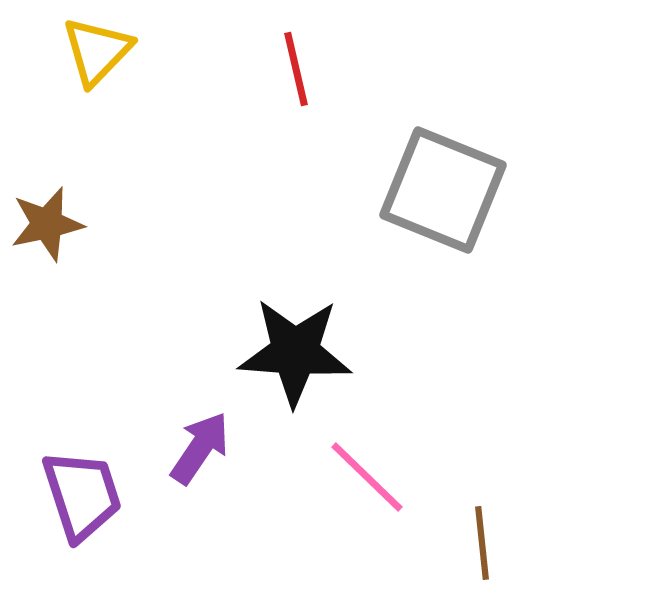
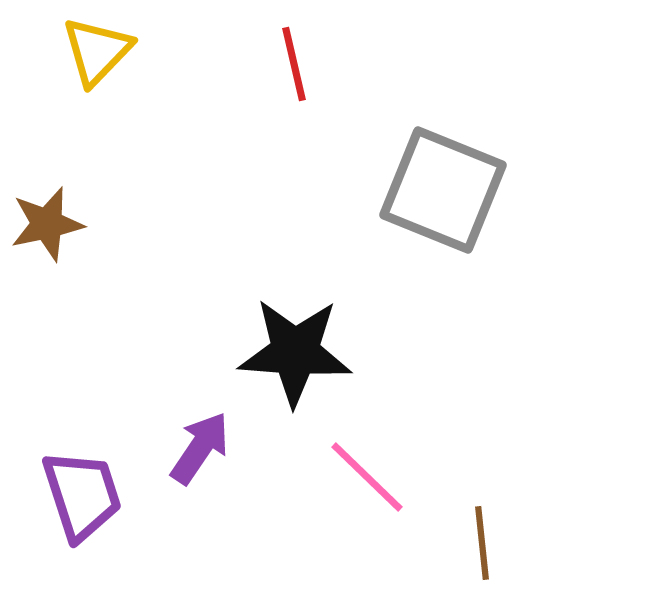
red line: moved 2 px left, 5 px up
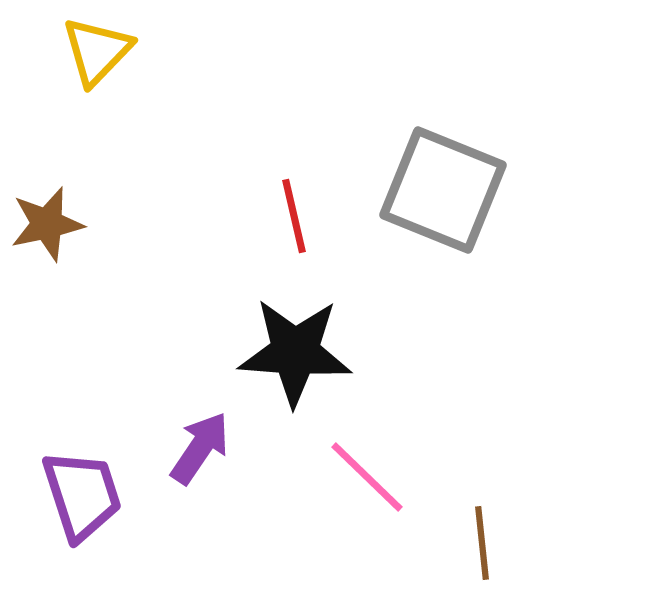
red line: moved 152 px down
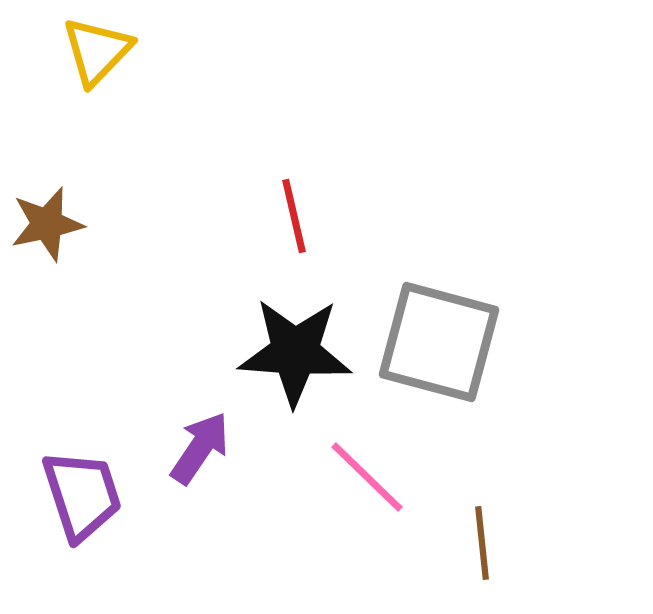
gray square: moved 4 px left, 152 px down; rotated 7 degrees counterclockwise
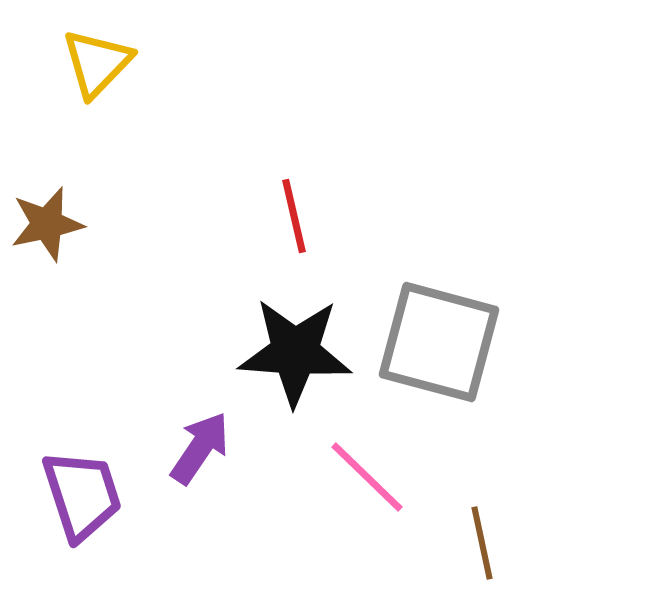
yellow triangle: moved 12 px down
brown line: rotated 6 degrees counterclockwise
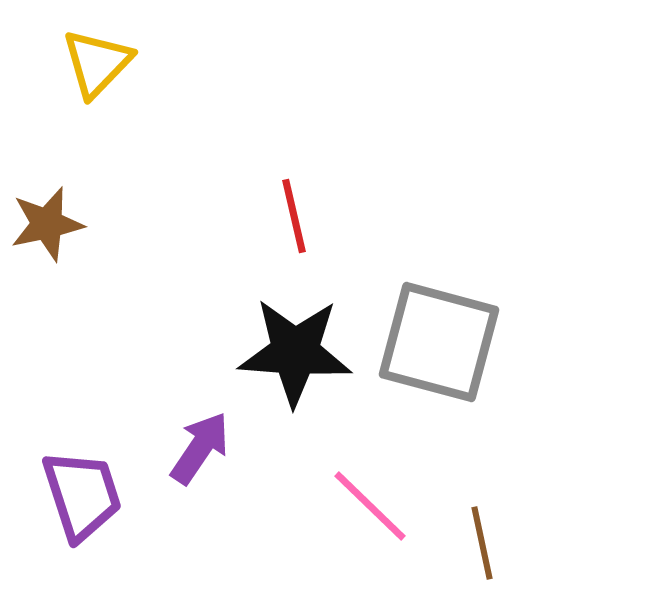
pink line: moved 3 px right, 29 px down
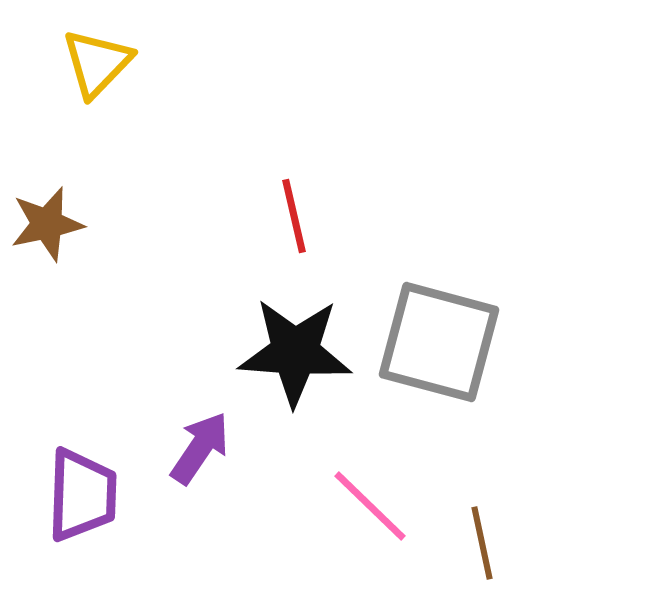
purple trapezoid: rotated 20 degrees clockwise
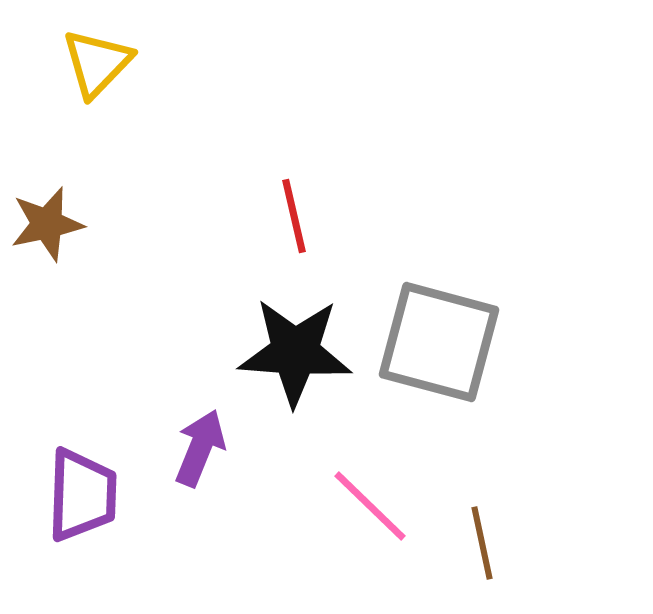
purple arrow: rotated 12 degrees counterclockwise
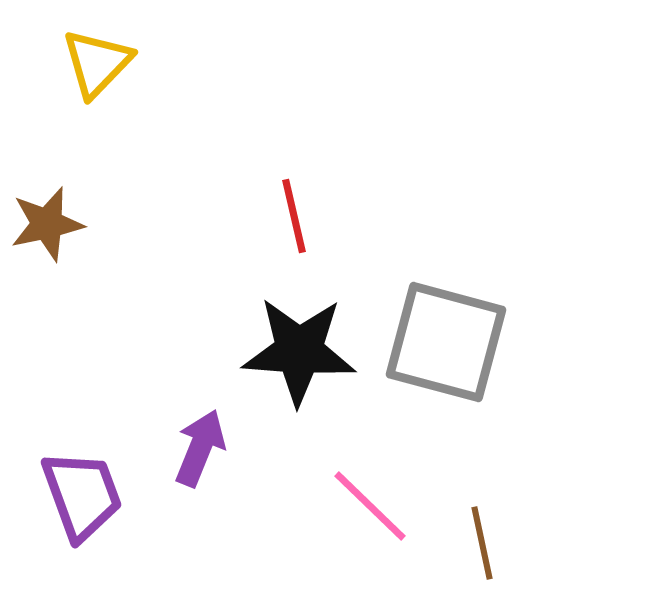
gray square: moved 7 px right
black star: moved 4 px right, 1 px up
purple trapezoid: rotated 22 degrees counterclockwise
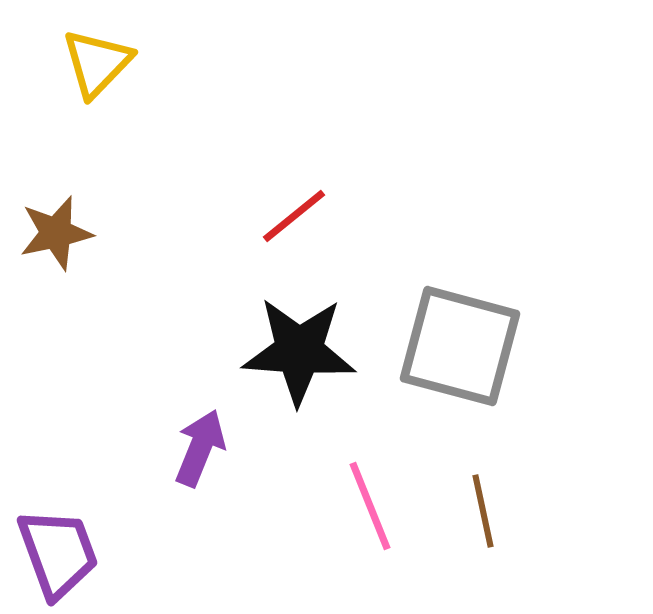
red line: rotated 64 degrees clockwise
brown star: moved 9 px right, 9 px down
gray square: moved 14 px right, 4 px down
purple trapezoid: moved 24 px left, 58 px down
pink line: rotated 24 degrees clockwise
brown line: moved 1 px right, 32 px up
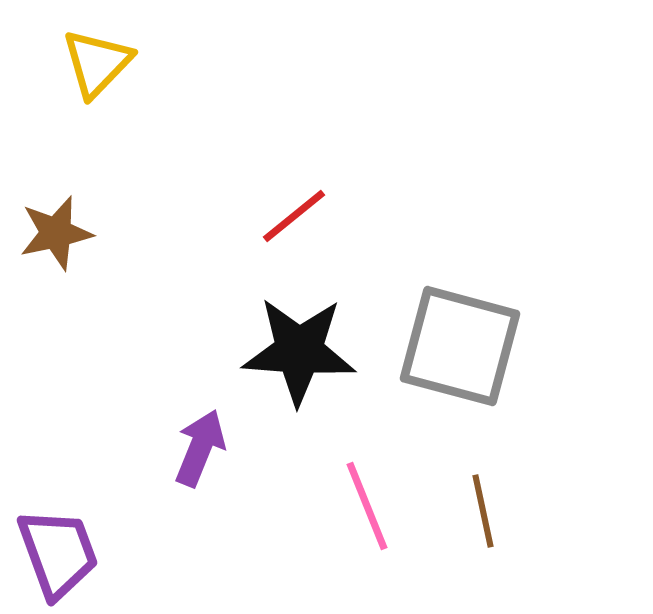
pink line: moved 3 px left
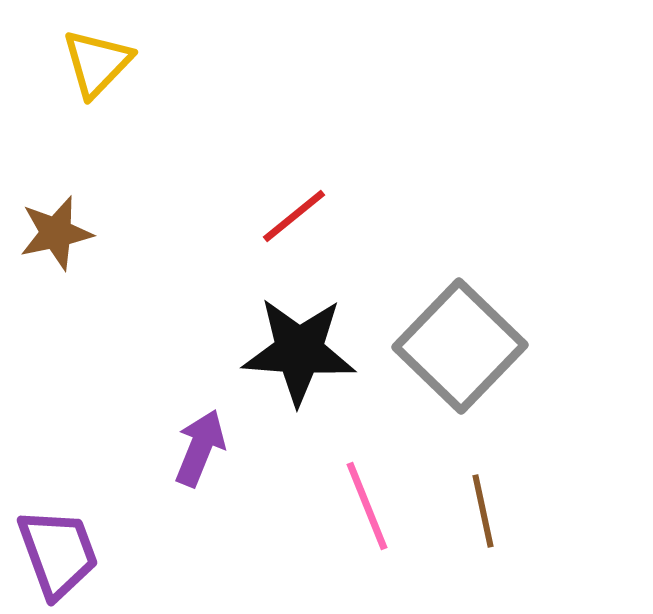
gray square: rotated 29 degrees clockwise
